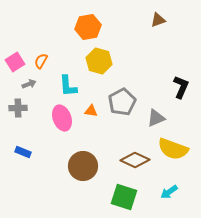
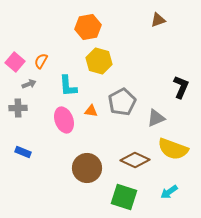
pink square: rotated 18 degrees counterclockwise
pink ellipse: moved 2 px right, 2 px down
brown circle: moved 4 px right, 2 px down
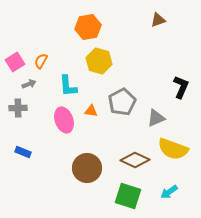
pink square: rotated 18 degrees clockwise
green square: moved 4 px right, 1 px up
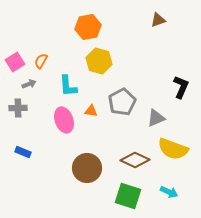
cyan arrow: rotated 120 degrees counterclockwise
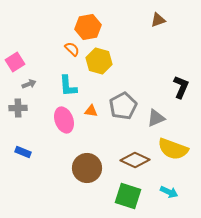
orange semicircle: moved 31 px right, 12 px up; rotated 105 degrees clockwise
gray pentagon: moved 1 px right, 4 px down
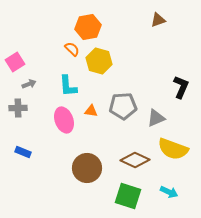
gray pentagon: rotated 24 degrees clockwise
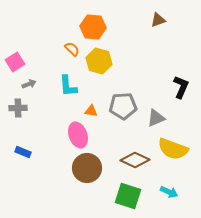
orange hexagon: moved 5 px right; rotated 15 degrees clockwise
pink ellipse: moved 14 px right, 15 px down
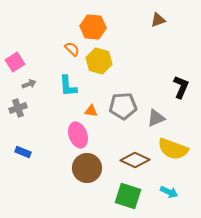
gray cross: rotated 18 degrees counterclockwise
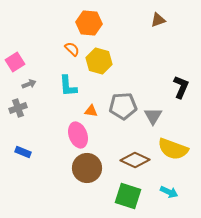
orange hexagon: moved 4 px left, 4 px up
gray triangle: moved 3 px left, 2 px up; rotated 36 degrees counterclockwise
